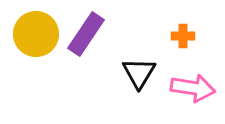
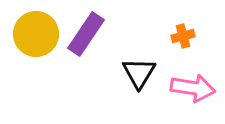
orange cross: rotated 15 degrees counterclockwise
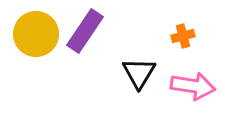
purple rectangle: moved 1 px left, 3 px up
pink arrow: moved 2 px up
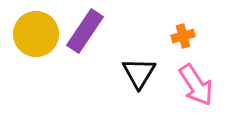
pink arrow: moved 3 px right, 1 px up; rotated 48 degrees clockwise
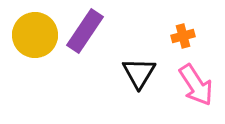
yellow circle: moved 1 px left, 1 px down
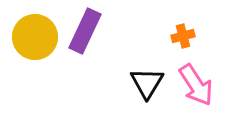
purple rectangle: rotated 9 degrees counterclockwise
yellow circle: moved 2 px down
black triangle: moved 8 px right, 10 px down
